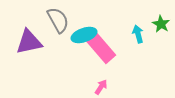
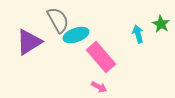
cyan ellipse: moved 8 px left
purple triangle: rotated 20 degrees counterclockwise
pink rectangle: moved 9 px down
pink arrow: moved 2 px left; rotated 84 degrees clockwise
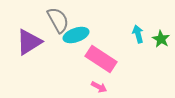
green star: moved 15 px down
pink rectangle: moved 2 px down; rotated 16 degrees counterclockwise
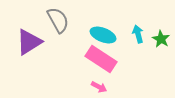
cyan ellipse: moved 27 px right; rotated 40 degrees clockwise
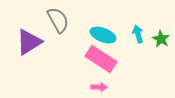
pink arrow: rotated 28 degrees counterclockwise
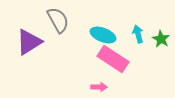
pink rectangle: moved 12 px right
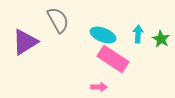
cyan arrow: rotated 18 degrees clockwise
purple triangle: moved 4 px left
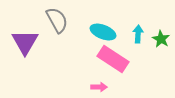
gray semicircle: moved 1 px left
cyan ellipse: moved 3 px up
purple triangle: rotated 28 degrees counterclockwise
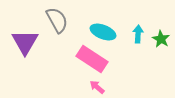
pink rectangle: moved 21 px left
pink arrow: moved 2 px left; rotated 140 degrees counterclockwise
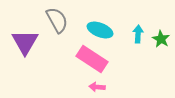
cyan ellipse: moved 3 px left, 2 px up
pink arrow: rotated 35 degrees counterclockwise
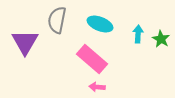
gray semicircle: rotated 140 degrees counterclockwise
cyan ellipse: moved 6 px up
pink rectangle: rotated 8 degrees clockwise
